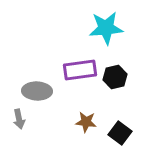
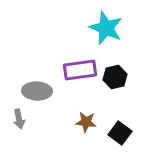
cyan star: rotated 28 degrees clockwise
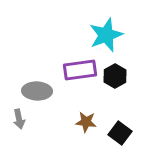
cyan star: moved 7 px down; rotated 28 degrees clockwise
black hexagon: moved 1 px up; rotated 15 degrees counterclockwise
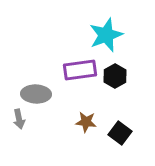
gray ellipse: moved 1 px left, 3 px down
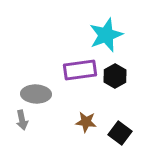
gray arrow: moved 3 px right, 1 px down
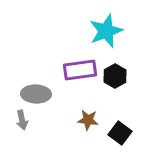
cyan star: moved 4 px up
brown star: moved 2 px right, 2 px up
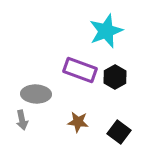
purple rectangle: rotated 28 degrees clockwise
black hexagon: moved 1 px down
brown star: moved 10 px left, 2 px down
black square: moved 1 px left, 1 px up
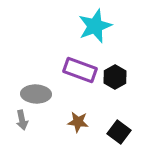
cyan star: moved 11 px left, 5 px up
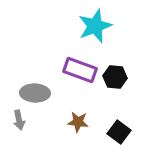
black hexagon: rotated 25 degrees counterclockwise
gray ellipse: moved 1 px left, 1 px up
gray arrow: moved 3 px left
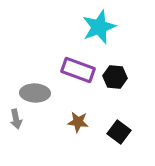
cyan star: moved 4 px right, 1 px down
purple rectangle: moved 2 px left
gray arrow: moved 3 px left, 1 px up
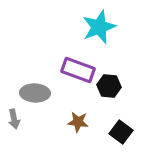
black hexagon: moved 6 px left, 9 px down
gray arrow: moved 2 px left
black square: moved 2 px right
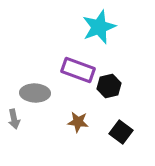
black hexagon: rotated 20 degrees counterclockwise
